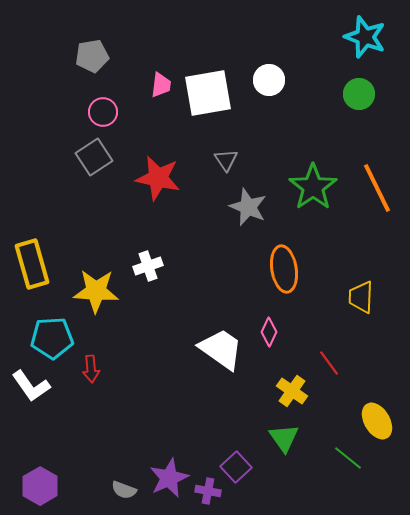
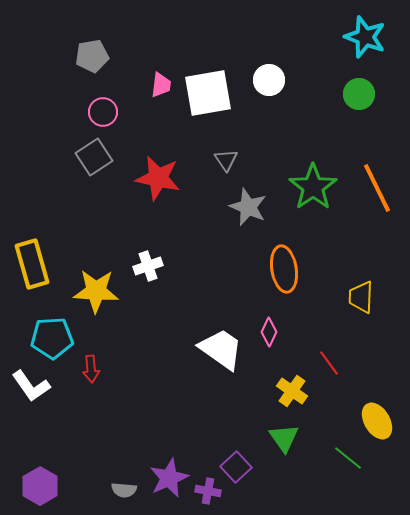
gray semicircle: rotated 15 degrees counterclockwise
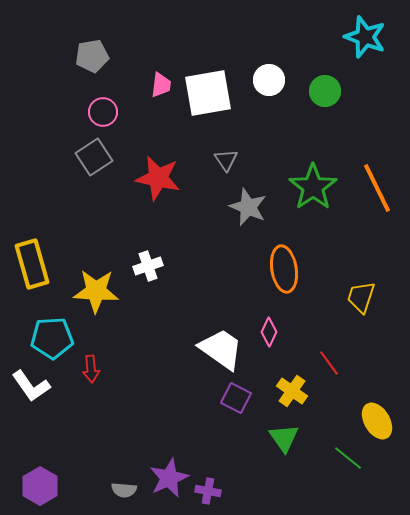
green circle: moved 34 px left, 3 px up
yellow trapezoid: rotated 16 degrees clockwise
purple square: moved 69 px up; rotated 20 degrees counterclockwise
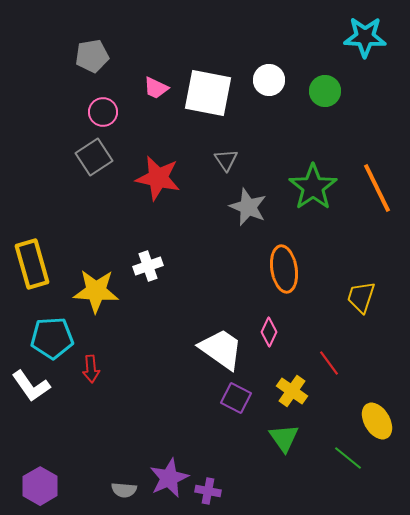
cyan star: rotated 18 degrees counterclockwise
pink trapezoid: moved 5 px left, 3 px down; rotated 108 degrees clockwise
white square: rotated 21 degrees clockwise
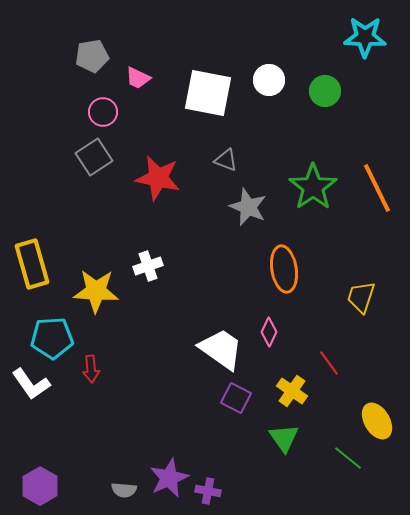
pink trapezoid: moved 18 px left, 10 px up
gray triangle: rotated 35 degrees counterclockwise
white L-shape: moved 2 px up
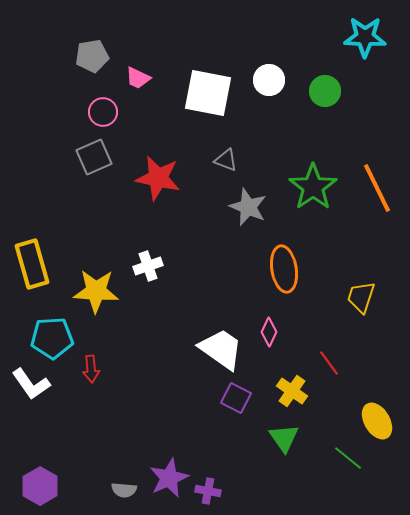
gray square: rotated 9 degrees clockwise
